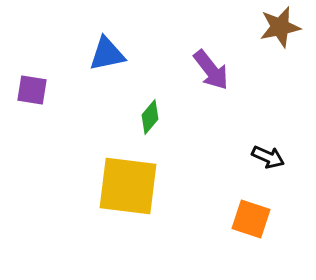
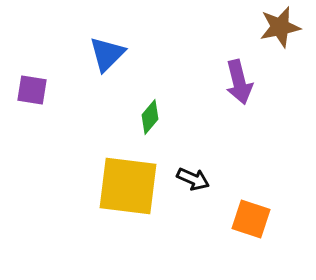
blue triangle: rotated 33 degrees counterclockwise
purple arrow: moved 28 px right, 12 px down; rotated 24 degrees clockwise
black arrow: moved 75 px left, 22 px down
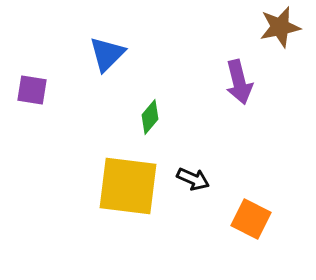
orange square: rotated 9 degrees clockwise
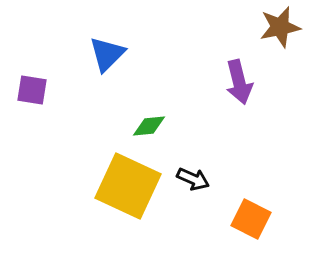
green diamond: moved 1 px left, 9 px down; rotated 44 degrees clockwise
yellow square: rotated 18 degrees clockwise
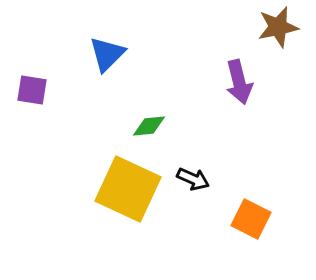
brown star: moved 2 px left
yellow square: moved 3 px down
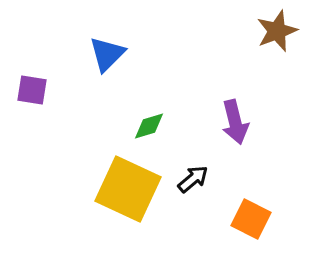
brown star: moved 1 px left, 4 px down; rotated 9 degrees counterclockwise
purple arrow: moved 4 px left, 40 px down
green diamond: rotated 12 degrees counterclockwise
black arrow: rotated 64 degrees counterclockwise
